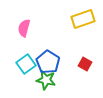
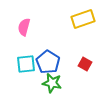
pink semicircle: moved 1 px up
cyan square: rotated 30 degrees clockwise
green star: moved 6 px right, 3 px down
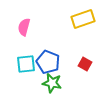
blue pentagon: rotated 10 degrees counterclockwise
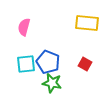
yellow rectangle: moved 4 px right, 4 px down; rotated 25 degrees clockwise
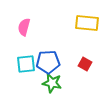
blue pentagon: rotated 25 degrees counterclockwise
